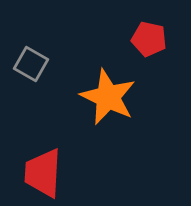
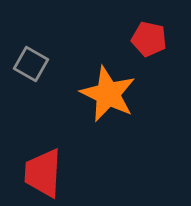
orange star: moved 3 px up
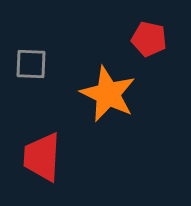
gray square: rotated 28 degrees counterclockwise
red trapezoid: moved 1 px left, 16 px up
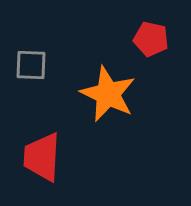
red pentagon: moved 2 px right
gray square: moved 1 px down
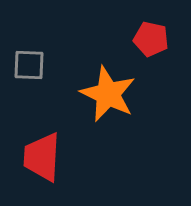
gray square: moved 2 px left
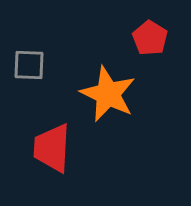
red pentagon: moved 1 px left, 1 px up; rotated 20 degrees clockwise
red trapezoid: moved 10 px right, 9 px up
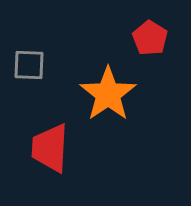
orange star: rotated 12 degrees clockwise
red trapezoid: moved 2 px left
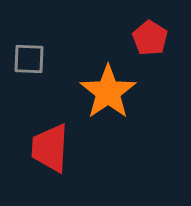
gray square: moved 6 px up
orange star: moved 2 px up
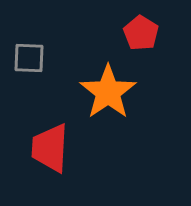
red pentagon: moved 9 px left, 5 px up
gray square: moved 1 px up
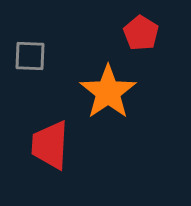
gray square: moved 1 px right, 2 px up
red trapezoid: moved 3 px up
